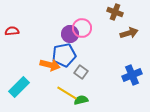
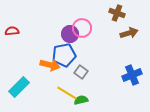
brown cross: moved 2 px right, 1 px down
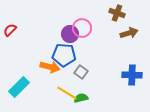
red semicircle: moved 2 px left, 1 px up; rotated 40 degrees counterclockwise
blue pentagon: rotated 15 degrees clockwise
orange arrow: moved 2 px down
blue cross: rotated 24 degrees clockwise
green semicircle: moved 2 px up
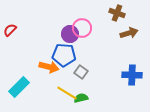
orange arrow: moved 1 px left
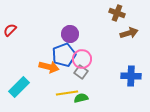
pink circle: moved 31 px down
blue pentagon: rotated 25 degrees counterclockwise
blue cross: moved 1 px left, 1 px down
yellow line: rotated 40 degrees counterclockwise
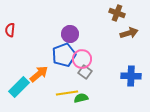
red semicircle: rotated 40 degrees counterclockwise
orange arrow: moved 10 px left, 7 px down; rotated 54 degrees counterclockwise
gray square: moved 4 px right
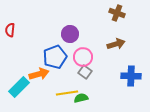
brown arrow: moved 13 px left, 11 px down
blue pentagon: moved 9 px left, 2 px down
pink circle: moved 1 px right, 2 px up
orange arrow: rotated 24 degrees clockwise
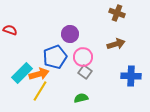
red semicircle: rotated 104 degrees clockwise
cyan rectangle: moved 3 px right, 14 px up
yellow line: moved 27 px left, 2 px up; rotated 50 degrees counterclockwise
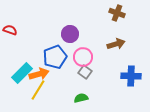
yellow line: moved 2 px left, 1 px up
